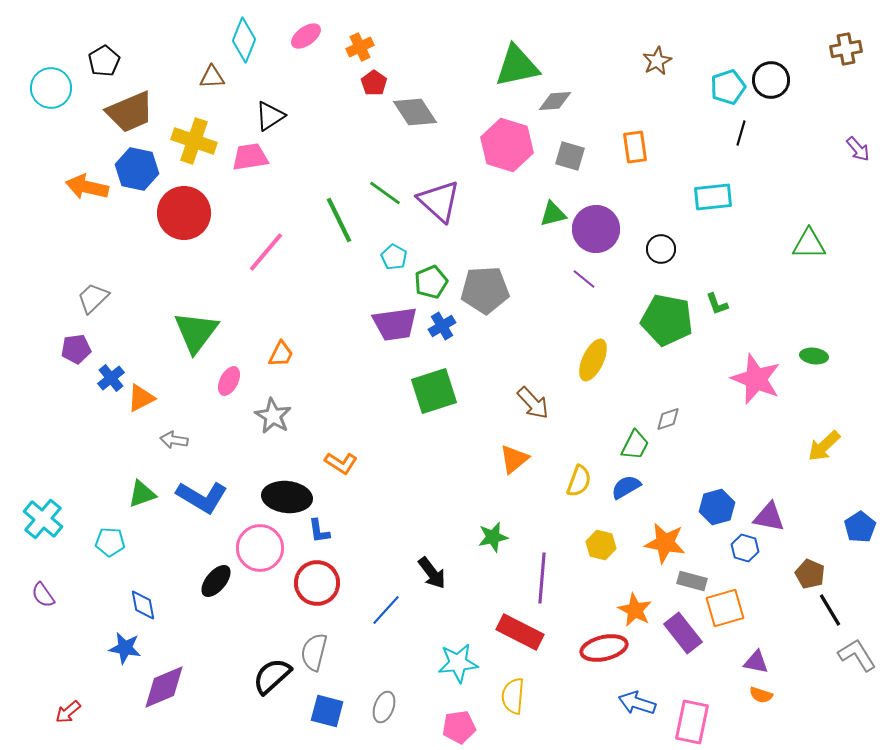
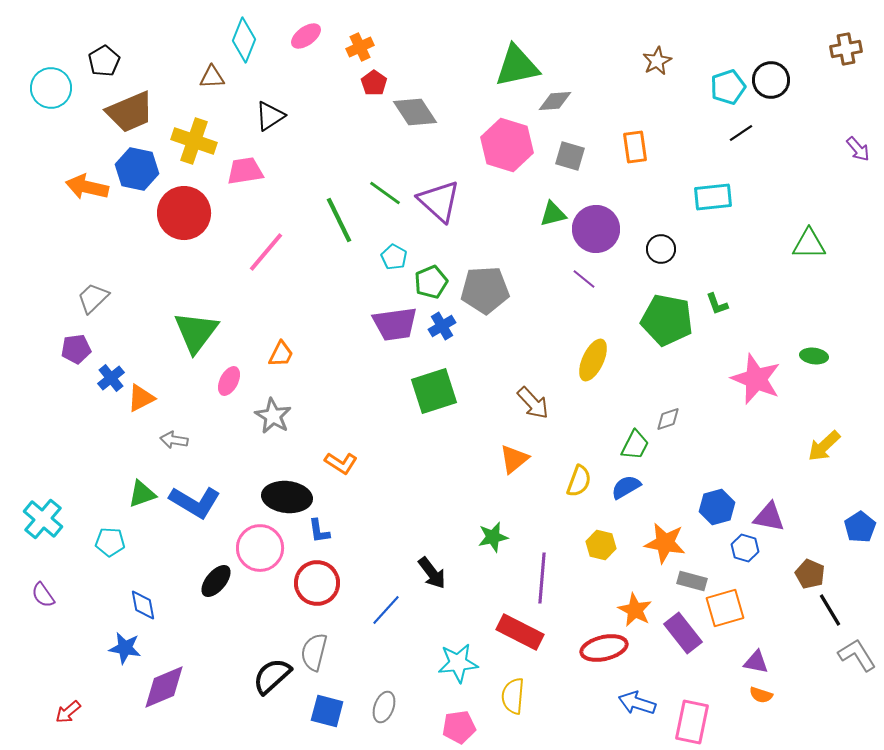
black line at (741, 133): rotated 40 degrees clockwise
pink trapezoid at (250, 157): moved 5 px left, 14 px down
blue L-shape at (202, 497): moved 7 px left, 5 px down
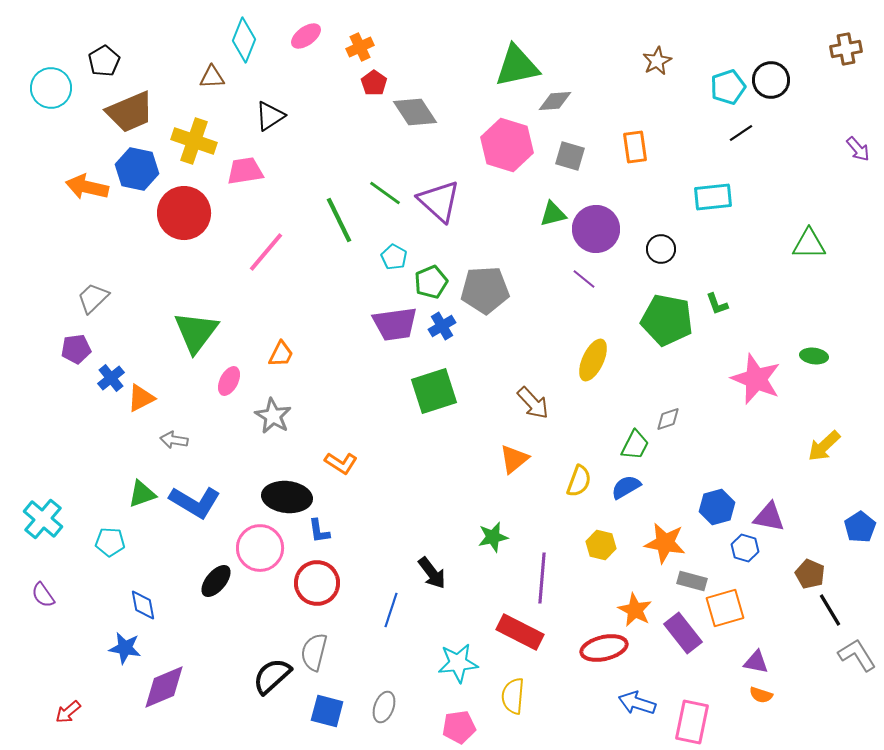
blue line at (386, 610): moved 5 px right; rotated 24 degrees counterclockwise
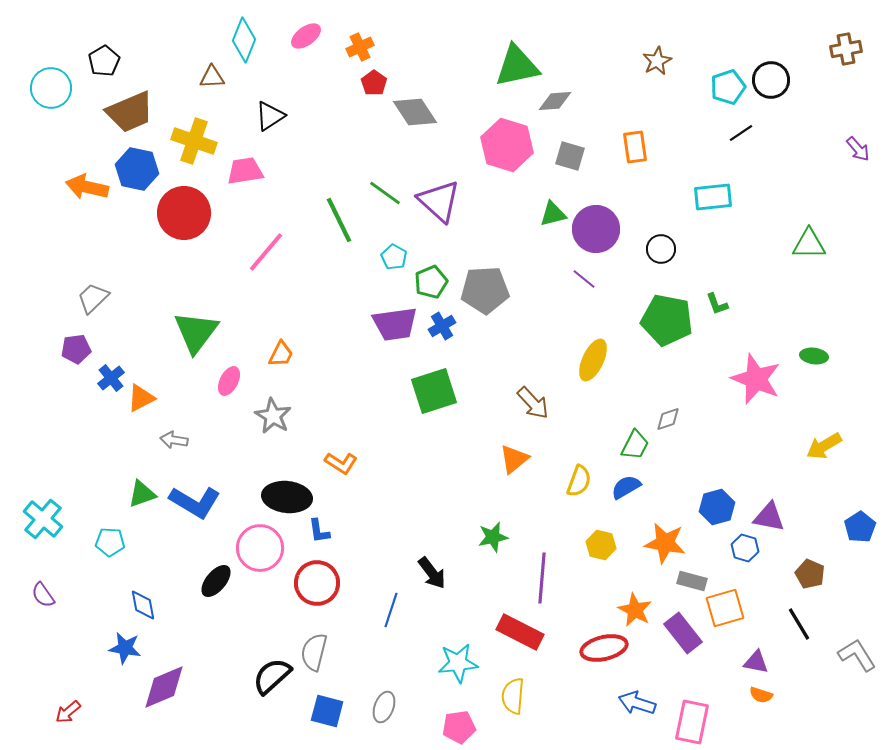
yellow arrow at (824, 446): rotated 12 degrees clockwise
black line at (830, 610): moved 31 px left, 14 px down
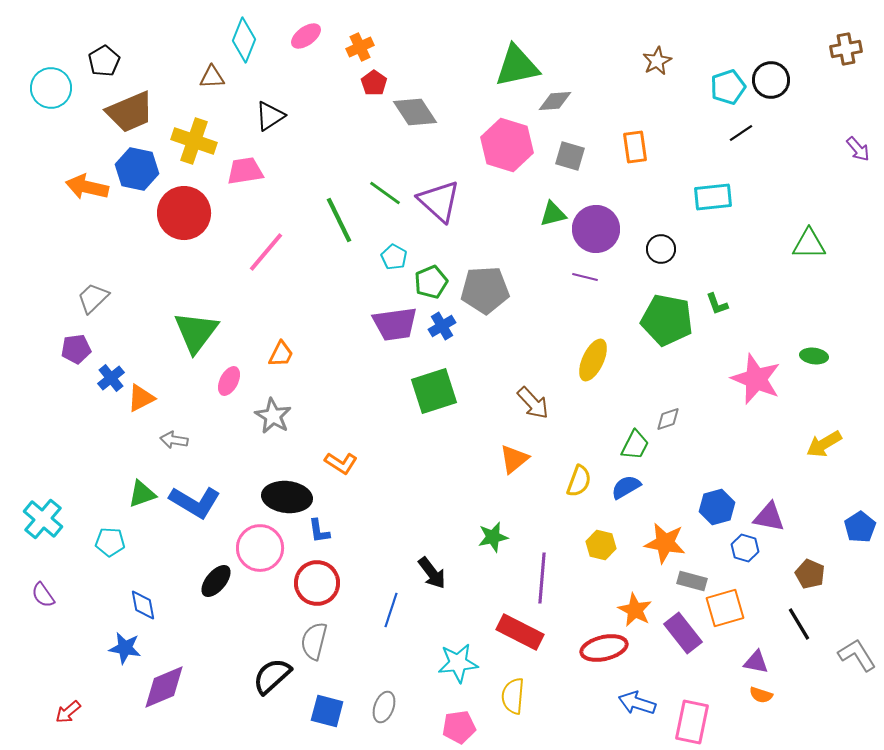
purple line at (584, 279): moved 1 px right, 2 px up; rotated 25 degrees counterclockwise
yellow arrow at (824, 446): moved 2 px up
gray semicircle at (314, 652): moved 11 px up
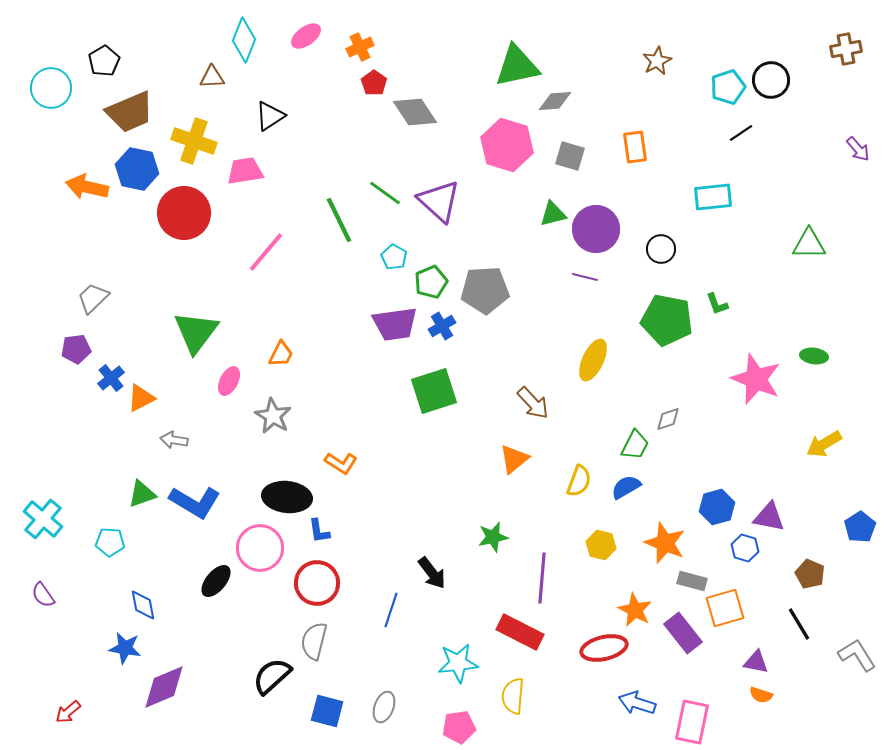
orange star at (665, 543): rotated 12 degrees clockwise
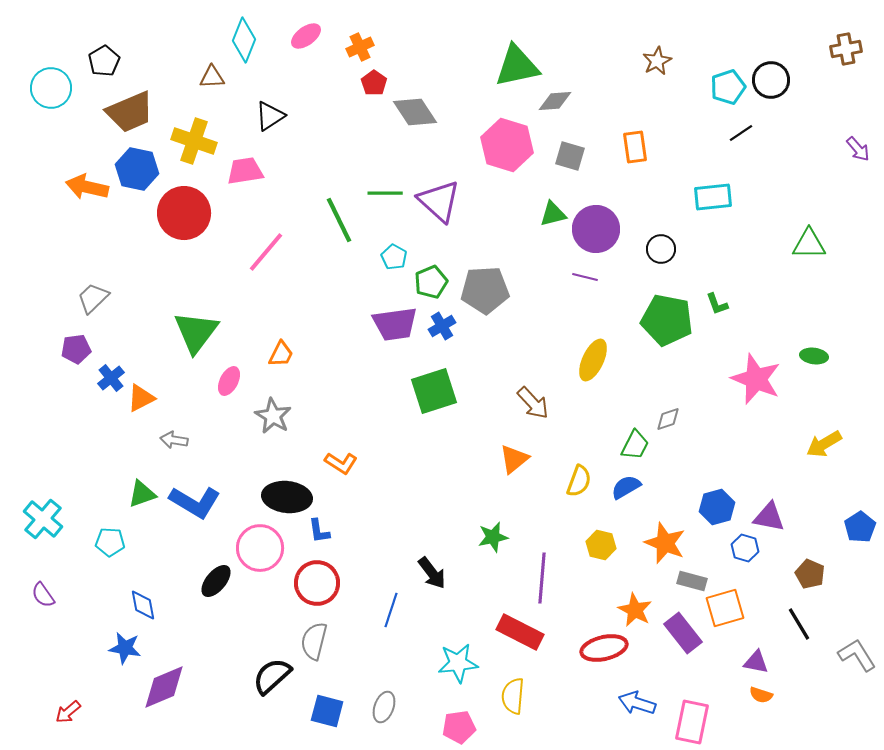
green line at (385, 193): rotated 36 degrees counterclockwise
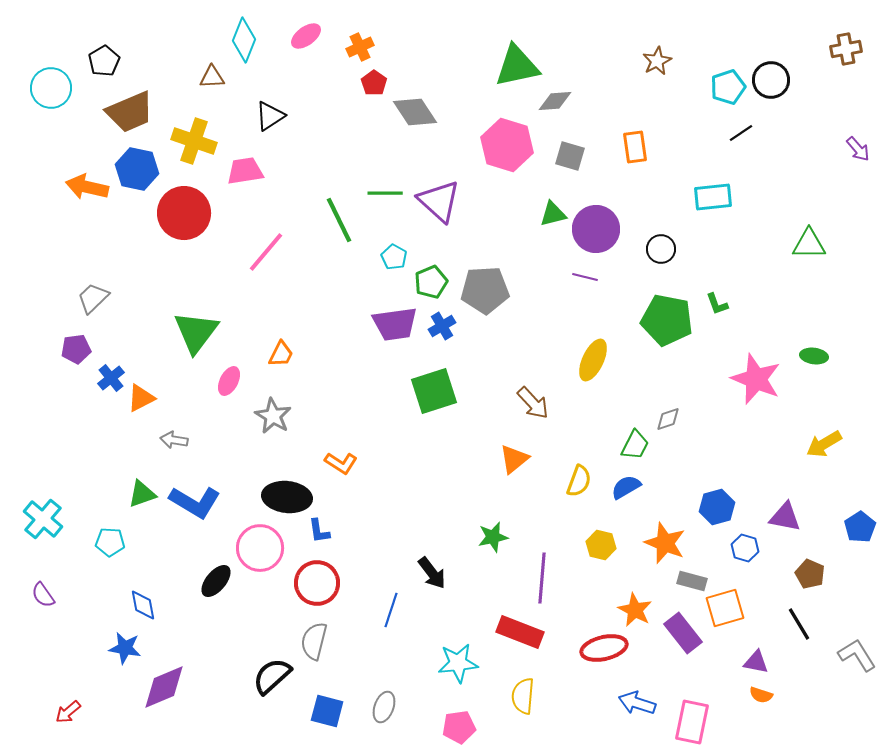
purple triangle at (769, 517): moved 16 px right
red rectangle at (520, 632): rotated 6 degrees counterclockwise
yellow semicircle at (513, 696): moved 10 px right
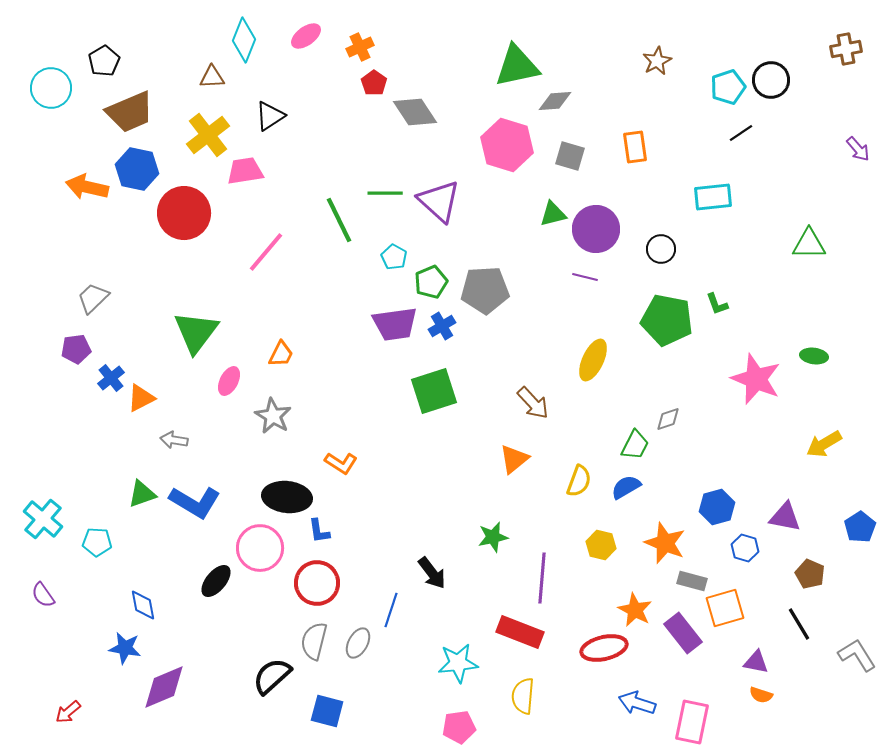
yellow cross at (194, 141): moved 14 px right, 6 px up; rotated 33 degrees clockwise
cyan pentagon at (110, 542): moved 13 px left
gray ellipse at (384, 707): moved 26 px left, 64 px up; rotated 8 degrees clockwise
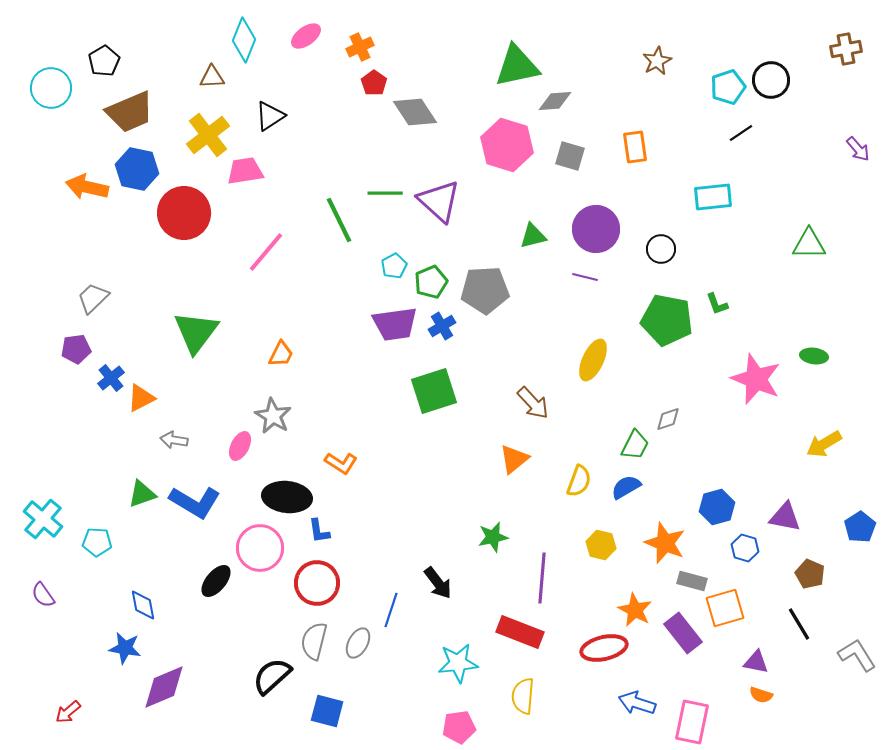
green triangle at (553, 214): moved 20 px left, 22 px down
cyan pentagon at (394, 257): moved 9 px down; rotated 15 degrees clockwise
pink ellipse at (229, 381): moved 11 px right, 65 px down
black arrow at (432, 573): moved 6 px right, 10 px down
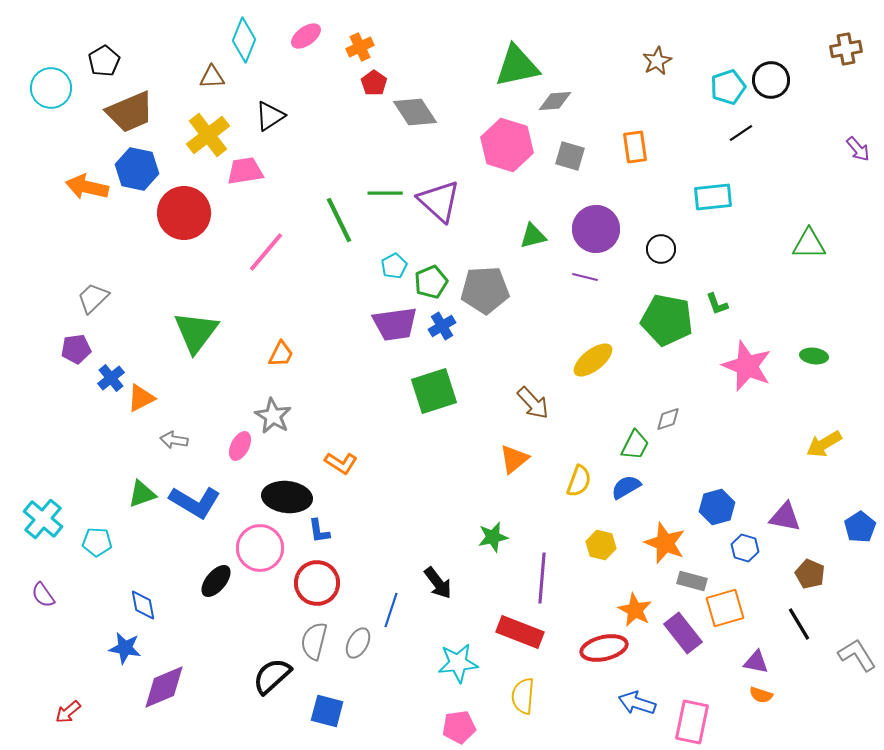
yellow ellipse at (593, 360): rotated 27 degrees clockwise
pink star at (756, 379): moved 9 px left, 13 px up
